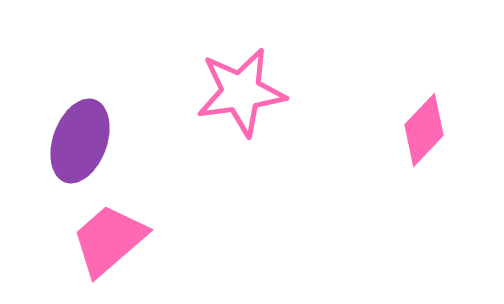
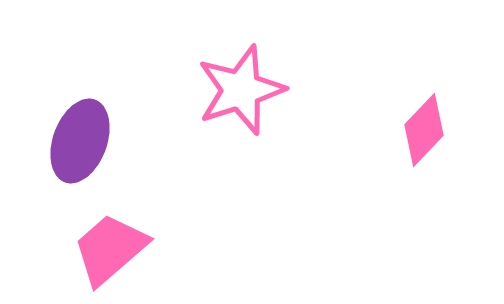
pink star: moved 2 px up; rotated 10 degrees counterclockwise
pink trapezoid: moved 1 px right, 9 px down
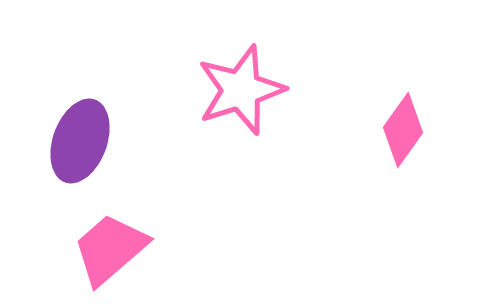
pink diamond: moved 21 px left; rotated 8 degrees counterclockwise
